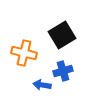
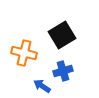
blue arrow: moved 1 px down; rotated 24 degrees clockwise
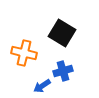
black square: moved 2 px up; rotated 28 degrees counterclockwise
blue arrow: rotated 66 degrees counterclockwise
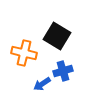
black square: moved 5 px left, 3 px down
blue arrow: moved 2 px up
